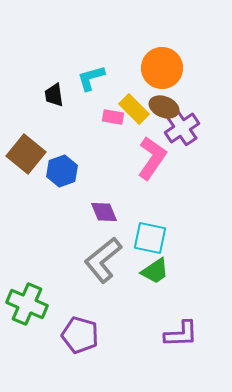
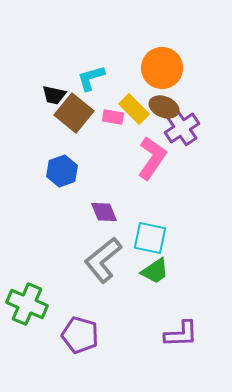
black trapezoid: rotated 70 degrees counterclockwise
brown square: moved 48 px right, 41 px up
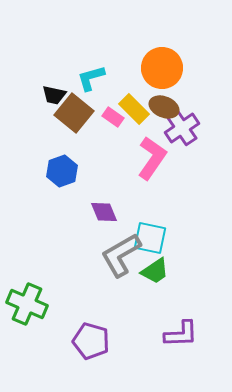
pink rectangle: rotated 25 degrees clockwise
gray L-shape: moved 18 px right, 5 px up; rotated 9 degrees clockwise
purple pentagon: moved 11 px right, 6 px down
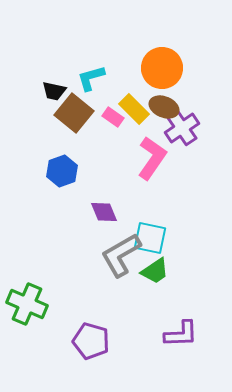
black trapezoid: moved 4 px up
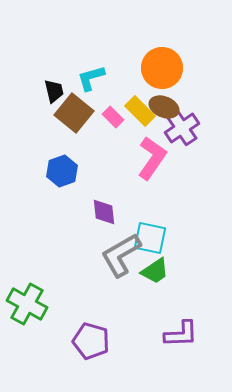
black trapezoid: rotated 115 degrees counterclockwise
yellow rectangle: moved 6 px right, 2 px down
pink rectangle: rotated 10 degrees clockwise
purple diamond: rotated 16 degrees clockwise
green cross: rotated 6 degrees clockwise
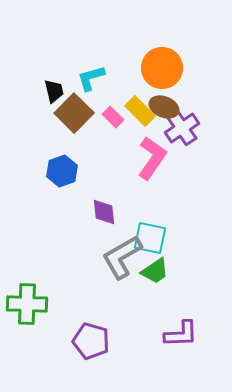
brown square: rotated 6 degrees clockwise
gray L-shape: moved 1 px right, 2 px down
green cross: rotated 27 degrees counterclockwise
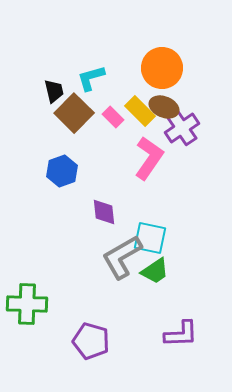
pink L-shape: moved 3 px left
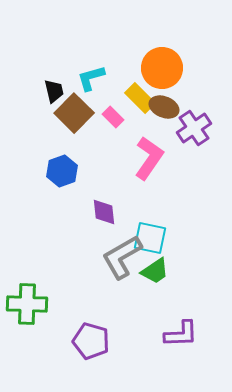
yellow rectangle: moved 13 px up
purple cross: moved 12 px right
